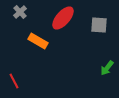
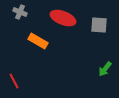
gray cross: rotated 24 degrees counterclockwise
red ellipse: rotated 70 degrees clockwise
green arrow: moved 2 px left, 1 px down
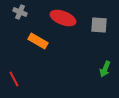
green arrow: rotated 14 degrees counterclockwise
red line: moved 2 px up
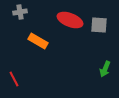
gray cross: rotated 32 degrees counterclockwise
red ellipse: moved 7 px right, 2 px down
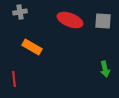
gray square: moved 4 px right, 4 px up
orange rectangle: moved 6 px left, 6 px down
green arrow: rotated 35 degrees counterclockwise
red line: rotated 21 degrees clockwise
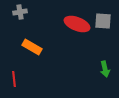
red ellipse: moved 7 px right, 4 px down
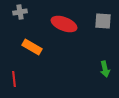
red ellipse: moved 13 px left
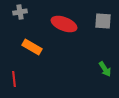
green arrow: rotated 21 degrees counterclockwise
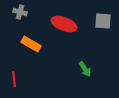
gray cross: rotated 24 degrees clockwise
orange rectangle: moved 1 px left, 3 px up
green arrow: moved 20 px left
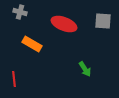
orange rectangle: moved 1 px right
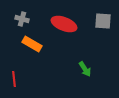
gray cross: moved 2 px right, 7 px down
